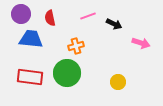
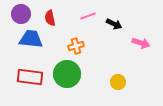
green circle: moved 1 px down
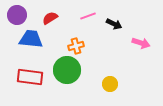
purple circle: moved 4 px left, 1 px down
red semicircle: rotated 70 degrees clockwise
green circle: moved 4 px up
yellow circle: moved 8 px left, 2 px down
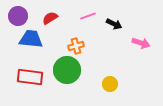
purple circle: moved 1 px right, 1 px down
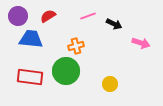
red semicircle: moved 2 px left, 2 px up
green circle: moved 1 px left, 1 px down
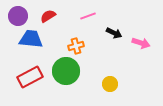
black arrow: moved 9 px down
red rectangle: rotated 35 degrees counterclockwise
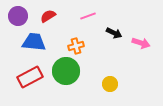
blue trapezoid: moved 3 px right, 3 px down
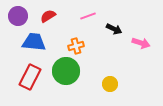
black arrow: moved 4 px up
red rectangle: rotated 35 degrees counterclockwise
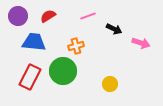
green circle: moved 3 px left
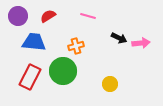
pink line: rotated 35 degrees clockwise
black arrow: moved 5 px right, 9 px down
pink arrow: rotated 24 degrees counterclockwise
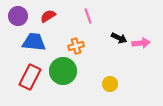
pink line: rotated 56 degrees clockwise
